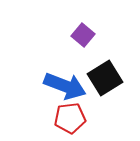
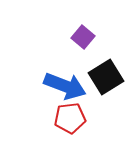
purple square: moved 2 px down
black square: moved 1 px right, 1 px up
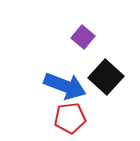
black square: rotated 16 degrees counterclockwise
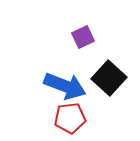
purple square: rotated 25 degrees clockwise
black square: moved 3 px right, 1 px down
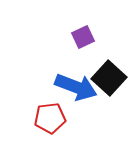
blue arrow: moved 11 px right, 1 px down
red pentagon: moved 20 px left
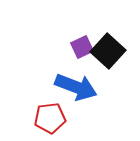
purple square: moved 1 px left, 10 px down
black square: moved 1 px left, 27 px up
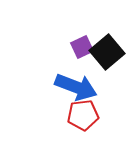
black square: moved 1 px left, 1 px down; rotated 8 degrees clockwise
red pentagon: moved 33 px right, 3 px up
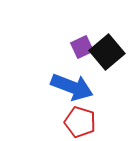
blue arrow: moved 4 px left
red pentagon: moved 3 px left, 7 px down; rotated 24 degrees clockwise
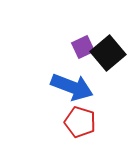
purple square: moved 1 px right
black square: moved 1 px right, 1 px down
